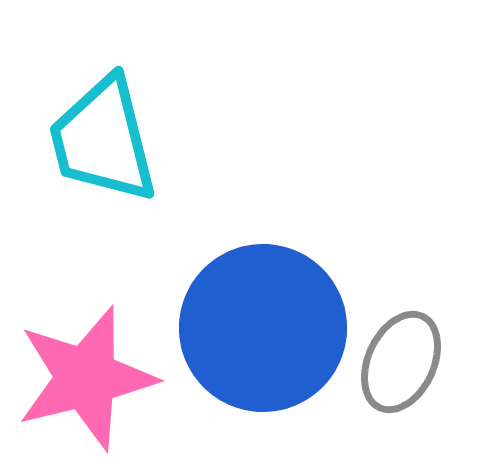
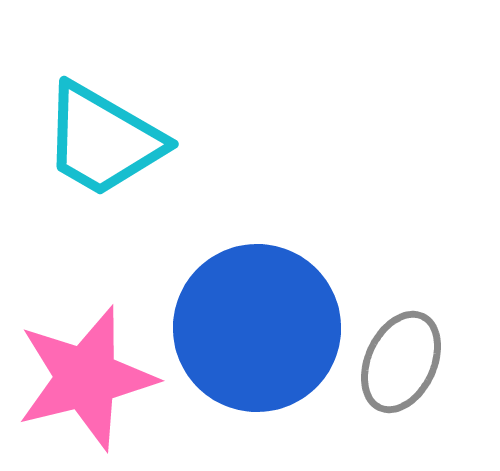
cyan trapezoid: rotated 46 degrees counterclockwise
blue circle: moved 6 px left
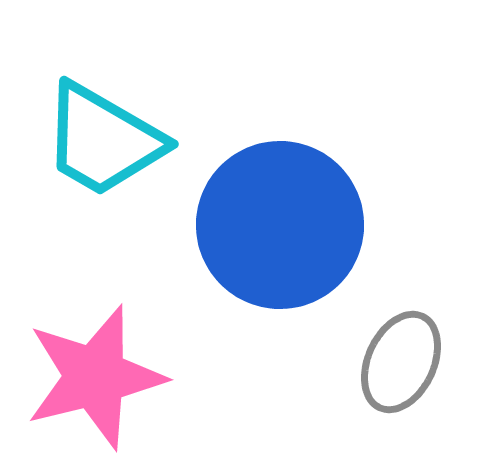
blue circle: moved 23 px right, 103 px up
pink star: moved 9 px right, 1 px up
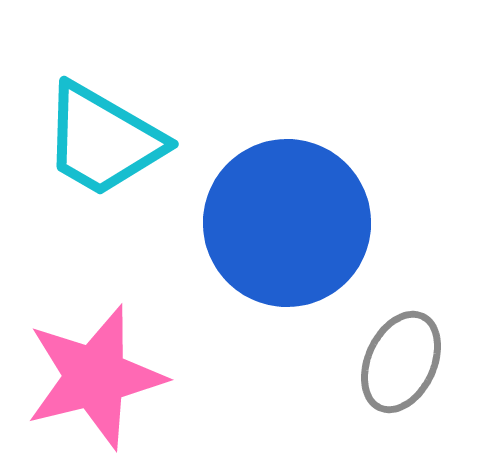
blue circle: moved 7 px right, 2 px up
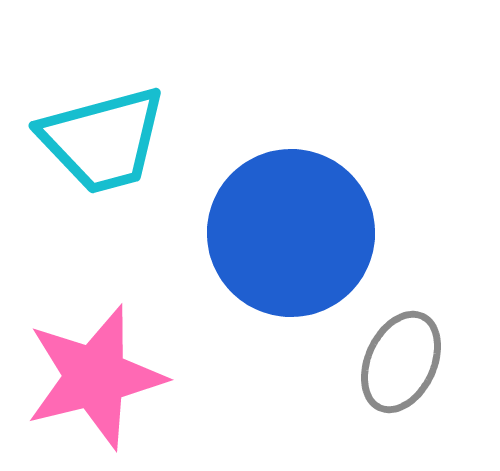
cyan trapezoid: rotated 45 degrees counterclockwise
blue circle: moved 4 px right, 10 px down
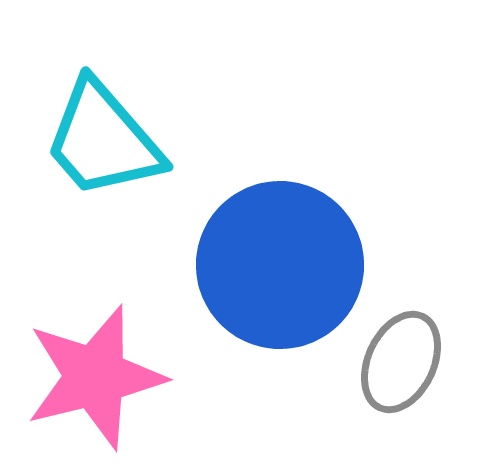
cyan trapezoid: rotated 64 degrees clockwise
blue circle: moved 11 px left, 32 px down
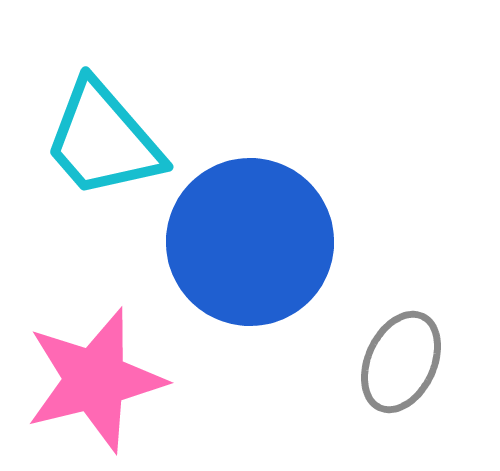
blue circle: moved 30 px left, 23 px up
pink star: moved 3 px down
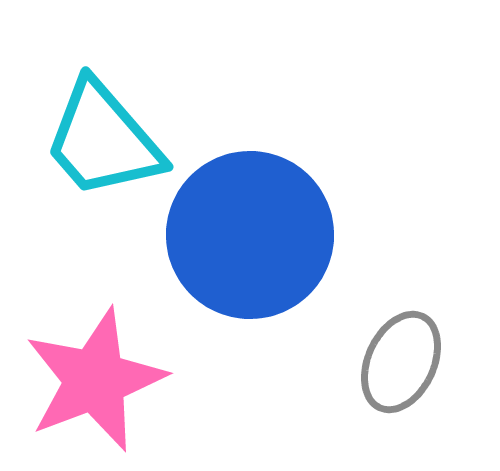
blue circle: moved 7 px up
pink star: rotated 7 degrees counterclockwise
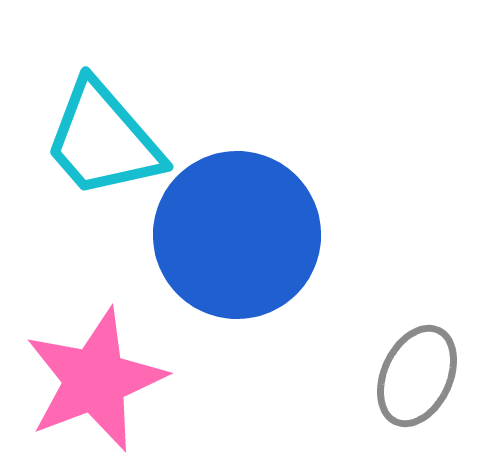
blue circle: moved 13 px left
gray ellipse: moved 16 px right, 14 px down
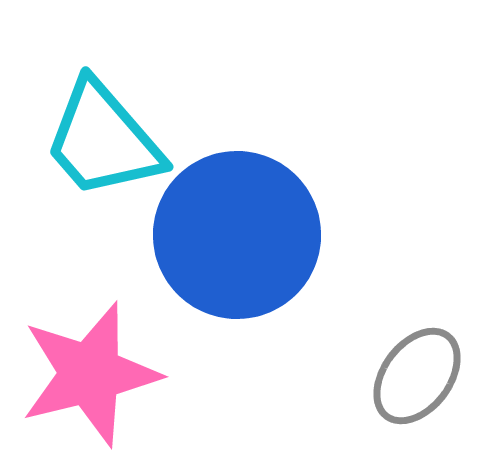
gray ellipse: rotated 12 degrees clockwise
pink star: moved 5 px left, 6 px up; rotated 7 degrees clockwise
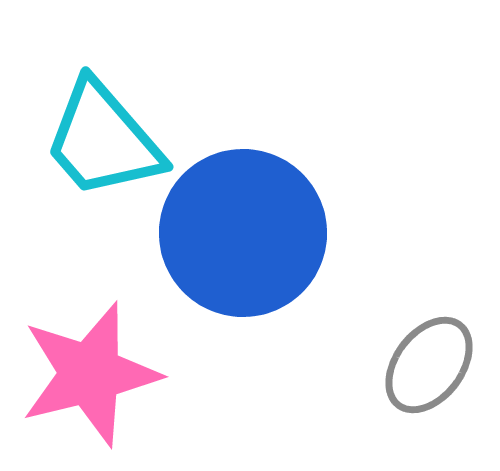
blue circle: moved 6 px right, 2 px up
gray ellipse: moved 12 px right, 11 px up
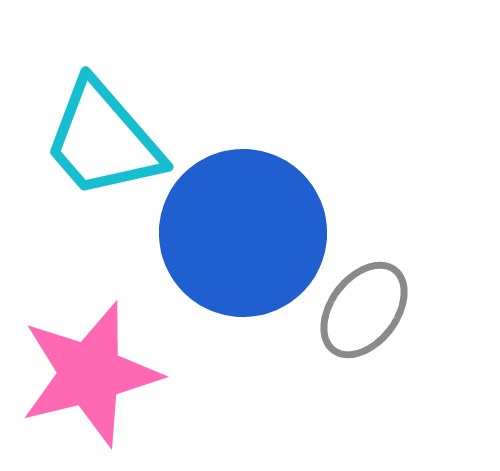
gray ellipse: moved 65 px left, 55 px up
